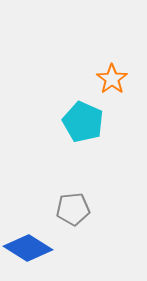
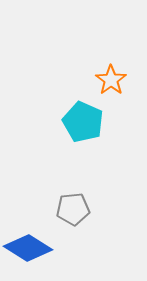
orange star: moved 1 px left, 1 px down
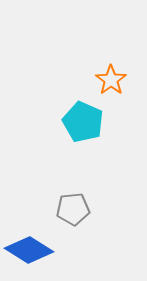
blue diamond: moved 1 px right, 2 px down
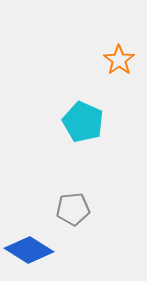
orange star: moved 8 px right, 20 px up
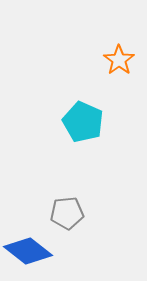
gray pentagon: moved 6 px left, 4 px down
blue diamond: moved 1 px left, 1 px down; rotated 6 degrees clockwise
